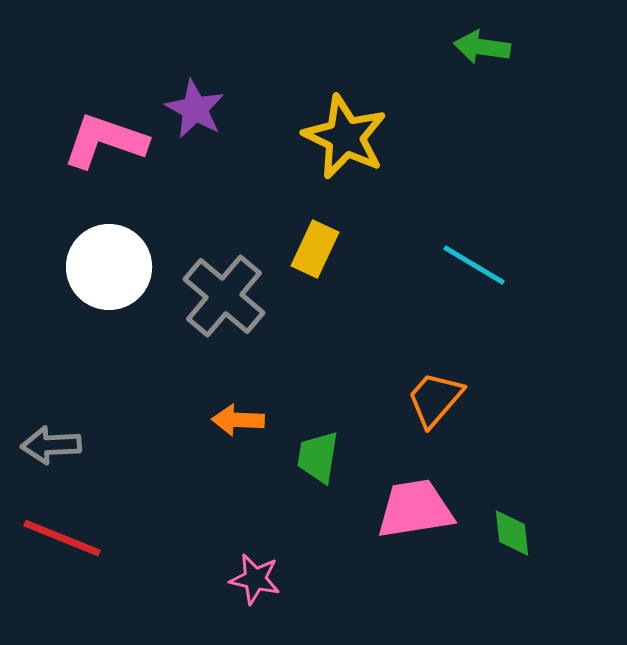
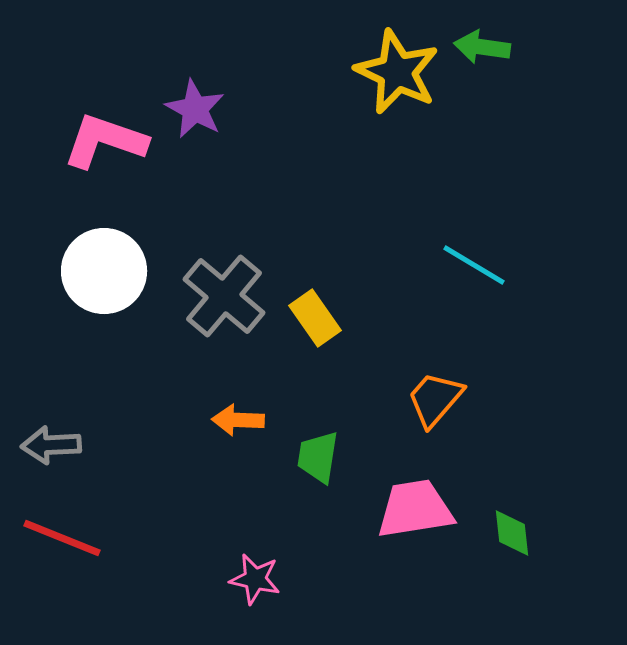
yellow star: moved 52 px right, 65 px up
yellow rectangle: moved 69 px down; rotated 60 degrees counterclockwise
white circle: moved 5 px left, 4 px down
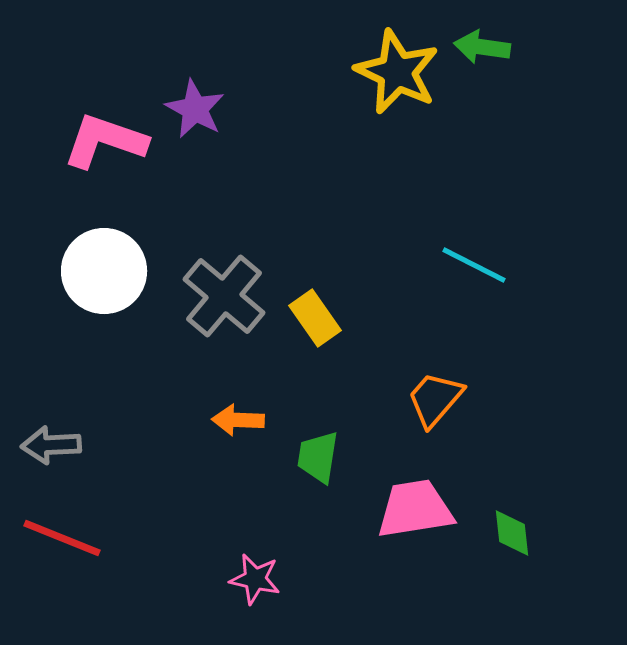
cyan line: rotated 4 degrees counterclockwise
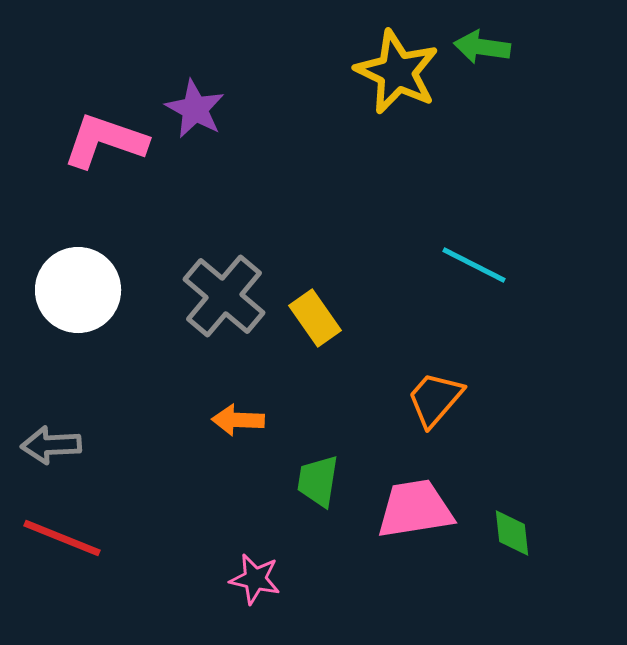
white circle: moved 26 px left, 19 px down
green trapezoid: moved 24 px down
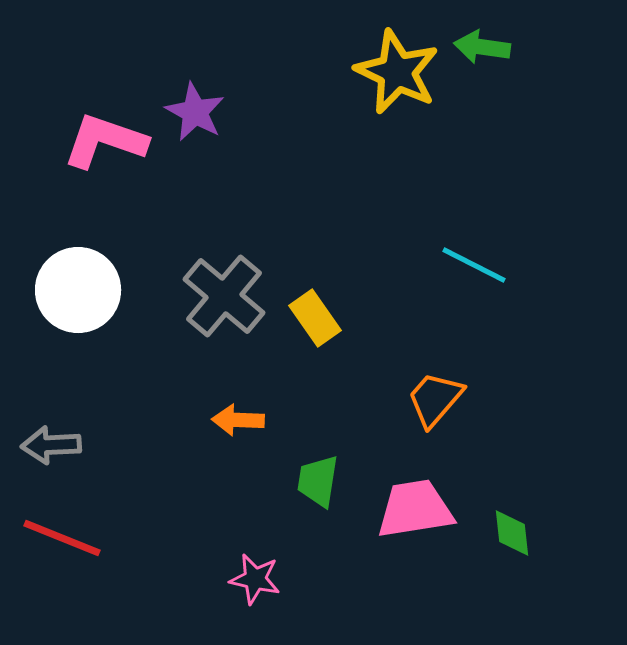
purple star: moved 3 px down
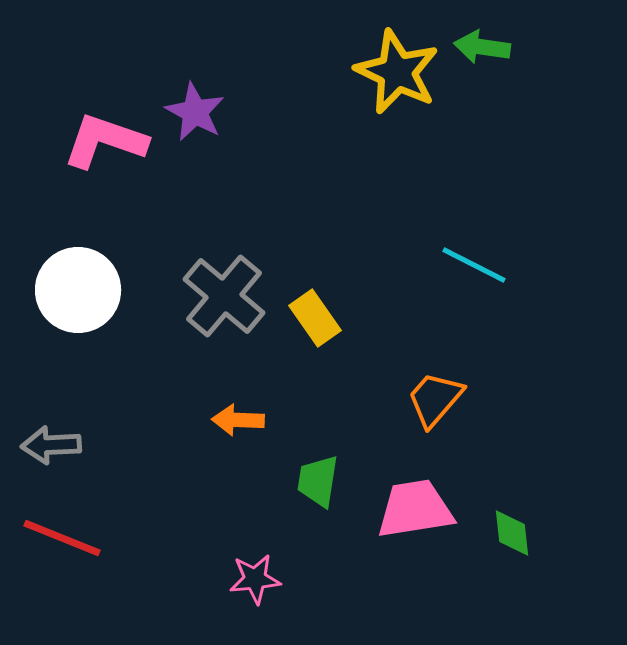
pink star: rotated 18 degrees counterclockwise
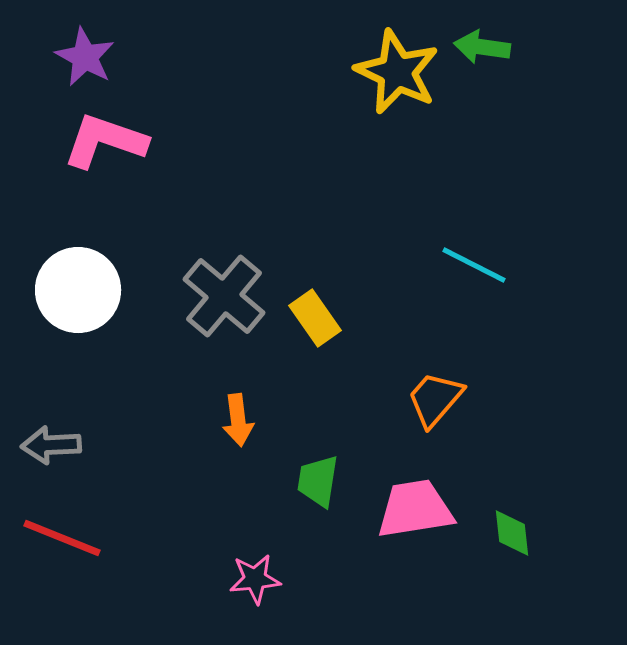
purple star: moved 110 px left, 55 px up
orange arrow: rotated 99 degrees counterclockwise
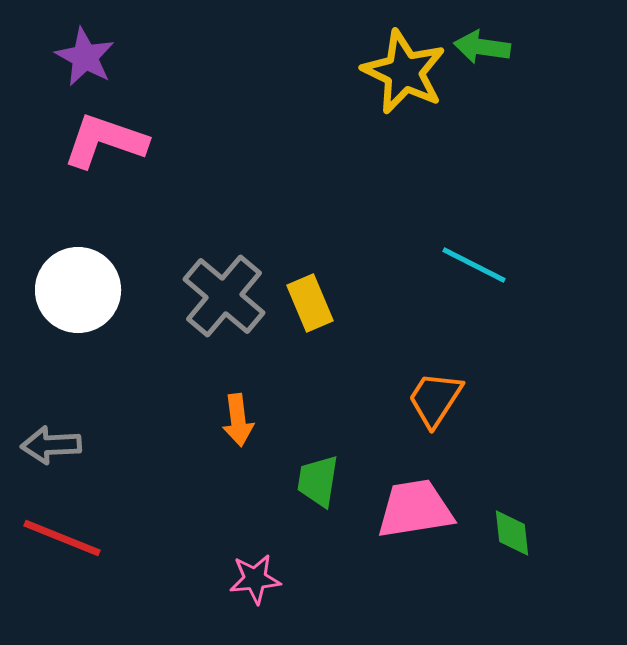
yellow star: moved 7 px right
yellow rectangle: moved 5 px left, 15 px up; rotated 12 degrees clockwise
orange trapezoid: rotated 8 degrees counterclockwise
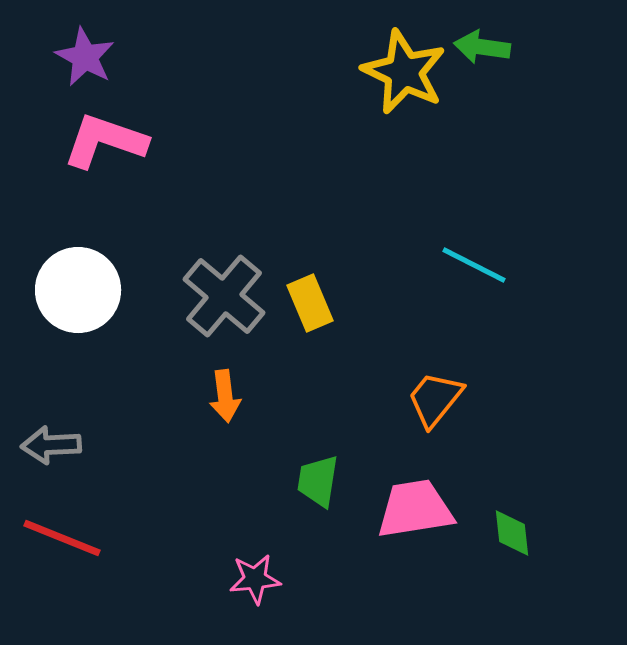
orange trapezoid: rotated 6 degrees clockwise
orange arrow: moved 13 px left, 24 px up
